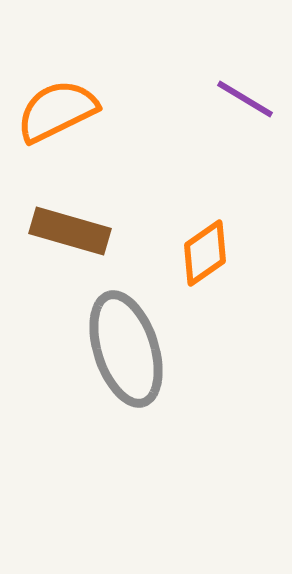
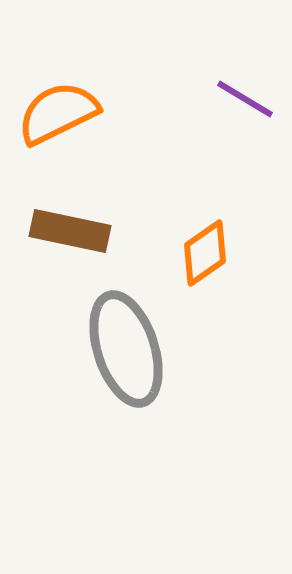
orange semicircle: moved 1 px right, 2 px down
brown rectangle: rotated 4 degrees counterclockwise
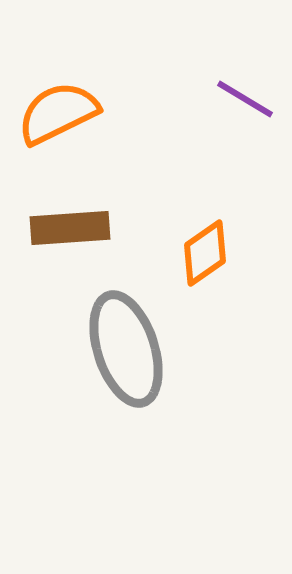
brown rectangle: moved 3 px up; rotated 16 degrees counterclockwise
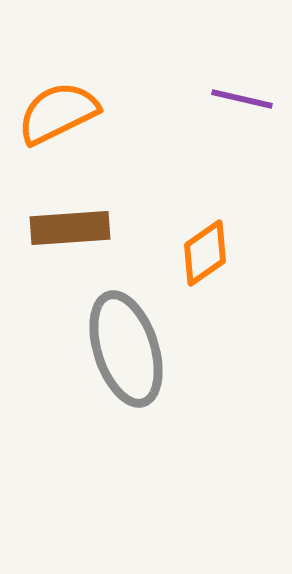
purple line: moved 3 px left; rotated 18 degrees counterclockwise
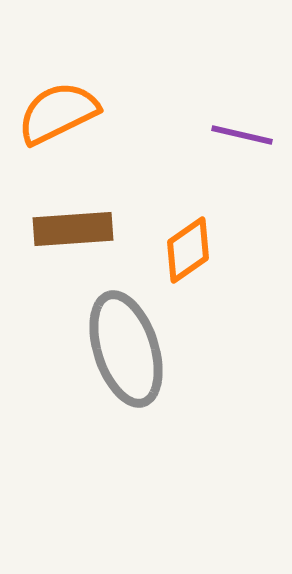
purple line: moved 36 px down
brown rectangle: moved 3 px right, 1 px down
orange diamond: moved 17 px left, 3 px up
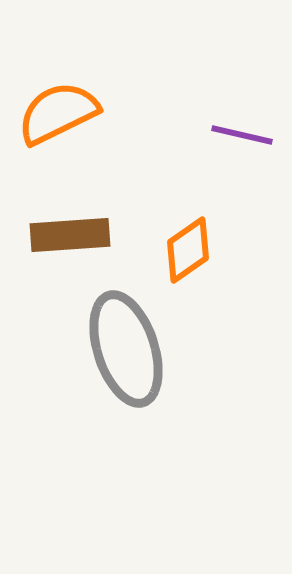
brown rectangle: moved 3 px left, 6 px down
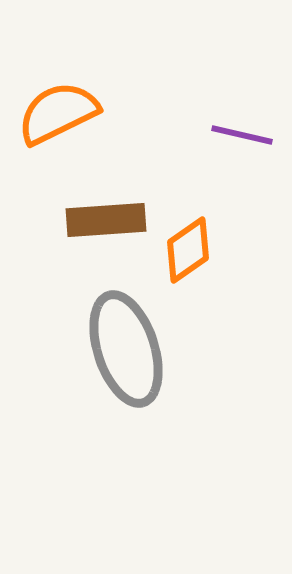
brown rectangle: moved 36 px right, 15 px up
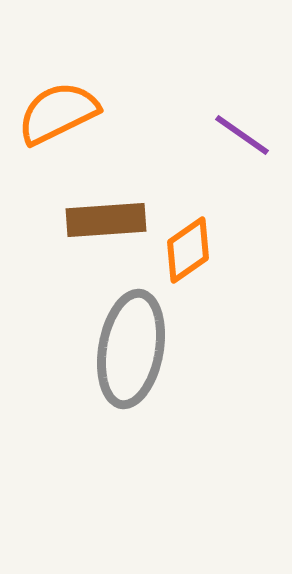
purple line: rotated 22 degrees clockwise
gray ellipse: moved 5 px right; rotated 28 degrees clockwise
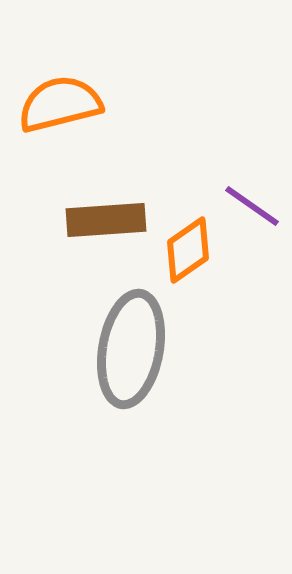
orange semicircle: moved 2 px right, 9 px up; rotated 12 degrees clockwise
purple line: moved 10 px right, 71 px down
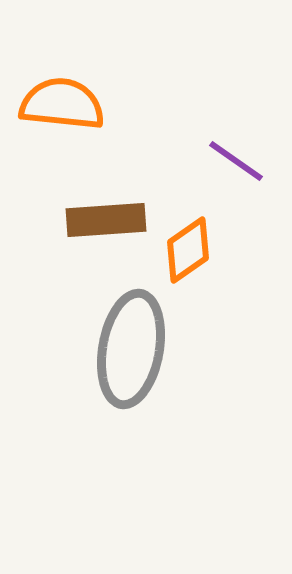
orange semicircle: moved 2 px right; rotated 20 degrees clockwise
purple line: moved 16 px left, 45 px up
